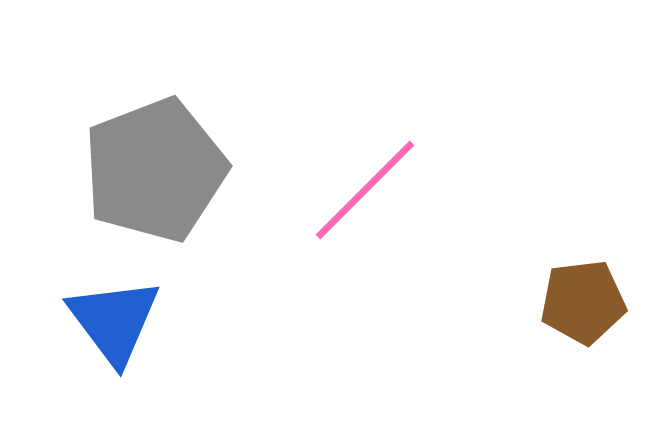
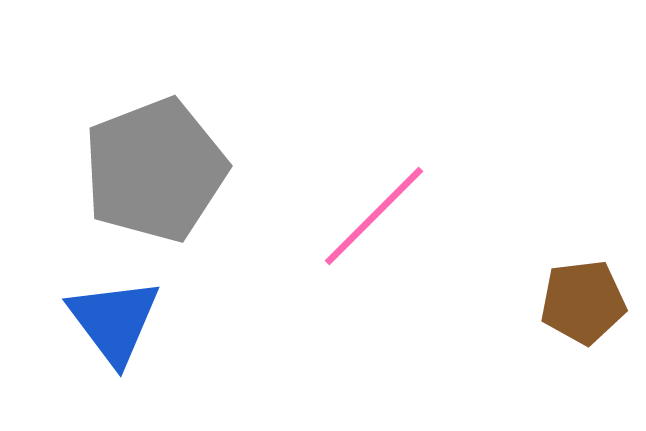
pink line: moved 9 px right, 26 px down
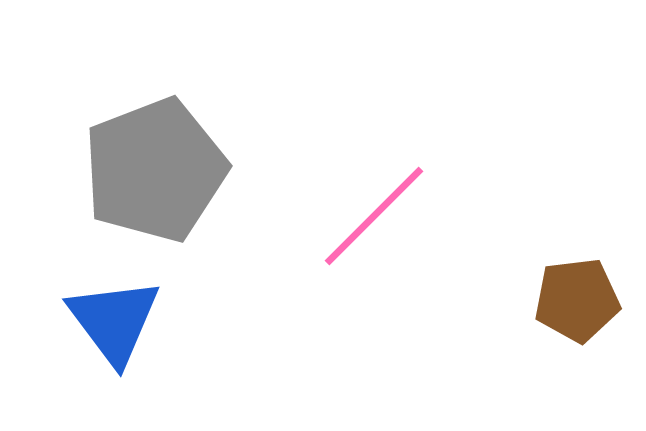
brown pentagon: moved 6 px left, 2 px up
